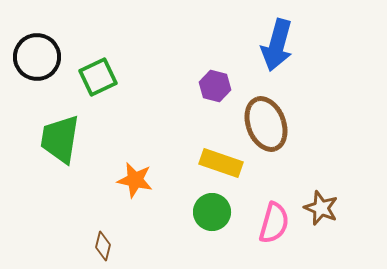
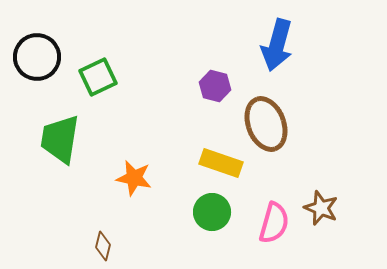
orange star: moved 1 px left, 2 px up
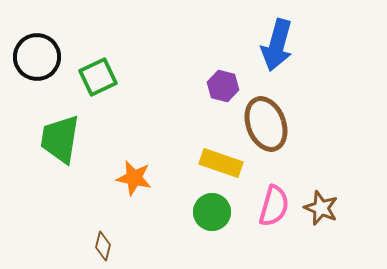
purple hexagon: moved 8 px right
pink semicircle: moved 17 px up
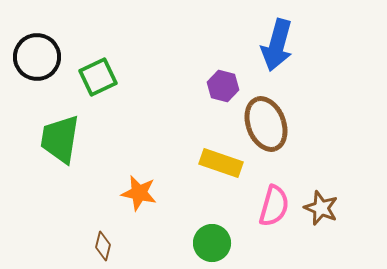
orange star: moved 5 px right, 15 px down
green circle: moved 31 px down
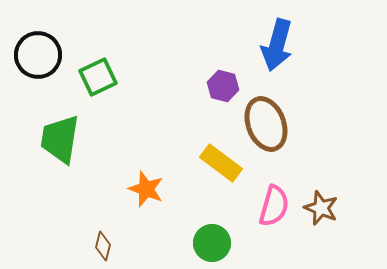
black circle: moved 1 px right, 2 px up
yellow rectangle: rotated 18 degrees clockwise
orange star: moved 7 px right, 4 px up; rotated 9 degrees clockwise
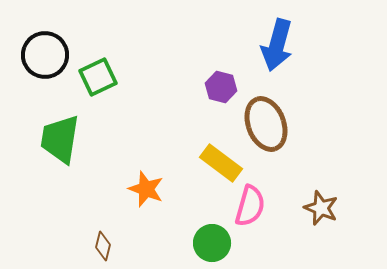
black circle: moved 7 px right
purple hexagon: moved 2 px left, 1 px down
pink semicircle: moved 24 px left
